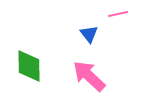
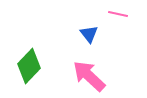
pink line: rotated 24 degrees clockwise
green diamond: rotated 44 degrees clockwise
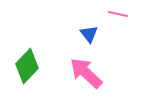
green diamond: moved 2 px left
pink arrow: moved 3 px left, 3 px up
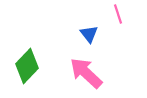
pink line: rotated 60 degrees clockwise
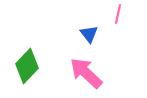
pink line: rotated 30 degrees clockwise
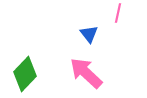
pink line: moved 1 px up
green diamond: moved 2 px left, 8 px down
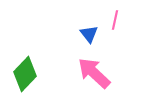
pink line: moved 3 px left, 7 px down
pink arrow: moved 8 px right
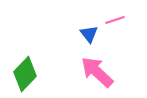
pink line: rotated 60 degrees clockwise
pink arrow: moved 3 px right, 1 px up
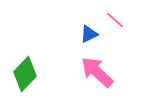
pink line: rotated 60 degrees clockwise
blue triangle: rotated 42 degrees clockwise
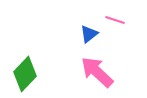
pink line: rotated 24 degrees counterclockwise
blue triangle: rotated 12 degrees counterclockwise
